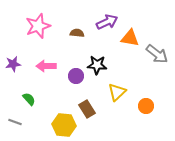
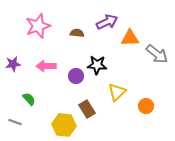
orange triangle: rotated 12 degrees counterclockwise
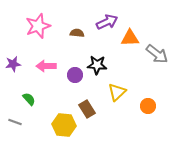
purple circle: moved 1 px left, 1 px up
orange circle: moved 2 px right
